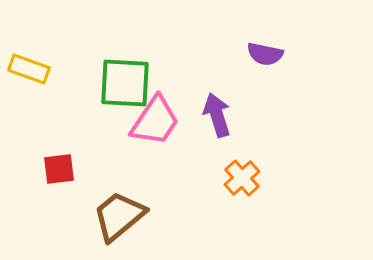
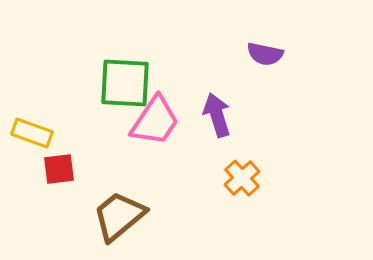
yellow rectangle: moved 3 px right, 64 px down
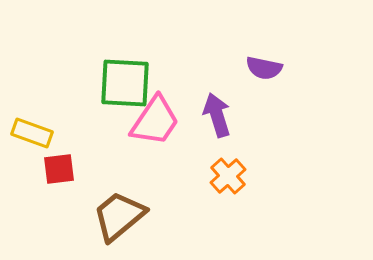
purple semicircle: moved 1 px left, 14 px down
orange cross: moved 14 px left, 2 px up
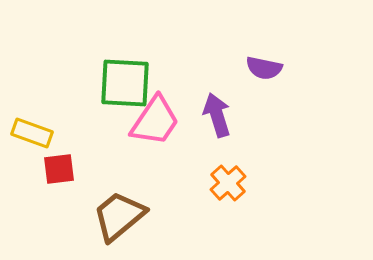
orange cross: moved 7 px down
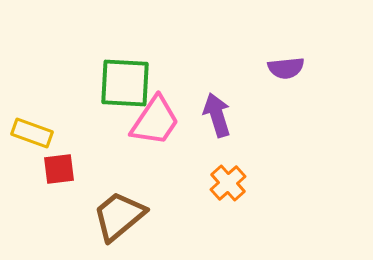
purple semicircle: moved 22 px right; rotated 18 degrees counterclockwise
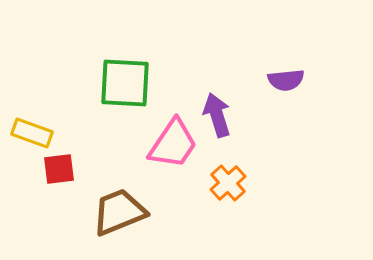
purple semicircle: moved 12 px down
pink trapezoid: moved 18 px right, 23 px down
brown trapezoid: moved 4 px up; rotated 18 degrees clockwise
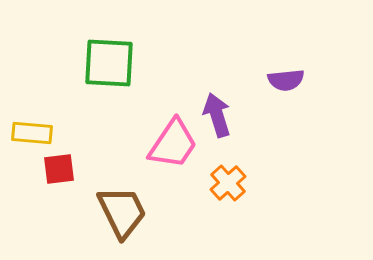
green square: moved 16 px left, 20 px up
yellow rectangle: rotated 15 degrees counterclockwise
brown trapezoid: moved 3 px right; rotated 86 degrees clockwise
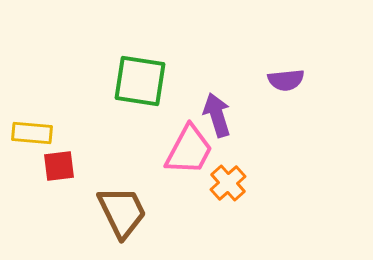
green square: moved 31 px right, 18 px down; rotated 6 degrees clockwise
pink trapezoid: moved 16 px right, 6 px down; rotated 6 degrees counterclockwise
red square: moved 3 px up
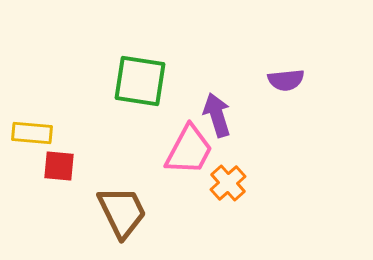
red square: rotated 12 degrees clockwise
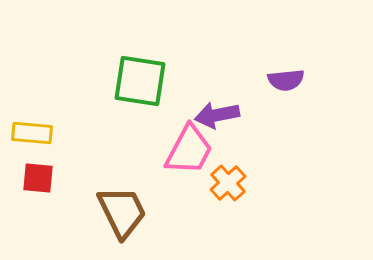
purple arrow: rotated 84 degrees counterclockwise
red square: moved 21 px left, 12 px down
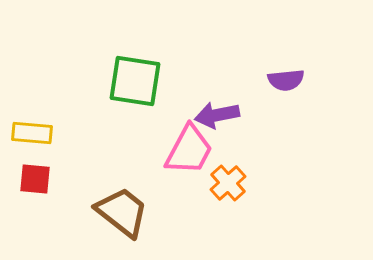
green square: moved 5 px left
red square: moved 3 px left, 1 px down
brown trapezoid: rotated 26 degrees counterclockwise
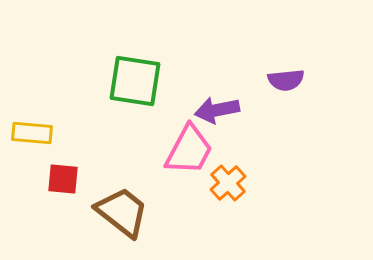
purple arrow: moved 5 px up
red square: moved 28 px right
